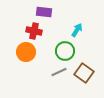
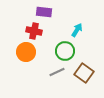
gray line: moved 2 px left
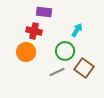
brown square: moved 5 px up
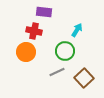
brown square: moved 10 px down; rotated 12 degrees clockwise
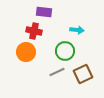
cyan arrow: rotated 64 degrees clockwise
brown square: moved 1 px left, 4 px up; rotated 18 degrees clockwise
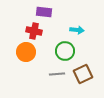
gray line: moved 2 px down; rotated 21 degrees clockwise
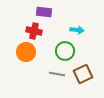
gray line: rotated 14 degrees clockwise
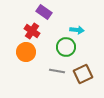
purple rectangle: rotated 28 degrees clockwise
red cross: moved 2 px left; rotated 21 degrees clockwise
green circle: moved 1 px right, 4 px up
gray line: moved 3 px up
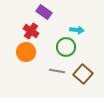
red cross: moved 1 px left
brown square: rotated 24 degrees counterclockwise
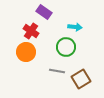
cyan arrow: moved 2 px left, 3 px up
brown square: moved 2 px left, 5 px down; rotated 18 degrees clockwise
